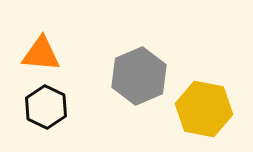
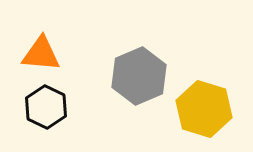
yellow hexagon: rotated 6 degrees clockwise
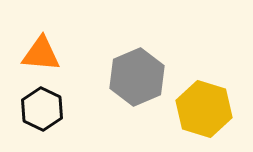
gray hexagon: moved 2 px left, 1 px down
black hexagon: moved 4 px left, 2 px down
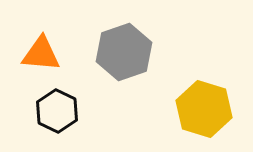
gray hexagon: moved 13 px left, 25 px up; rotated 4 degrees clockwise
black hexagon: moved 15 px right, 2 px down
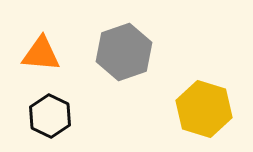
black hexagon: moved 7 px left, 5 px down
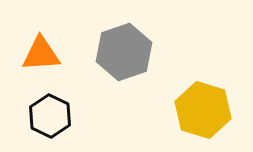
orange triangle: rotated 9 degrees counterclockwise
yellow hexagon: moved 1 px left, 1 px down
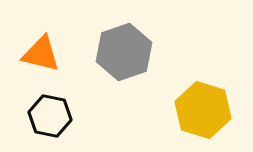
orange triangle: rotated 18 degrees clockwise
black hexagon: rotated 15 degrees counterclockwise
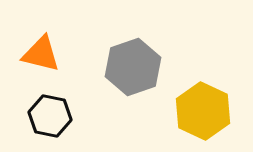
gray hexagon: moved 9 px right, 15 px down
yellow hexagon: moved 1 px down; rotated 8 degrees clockwise
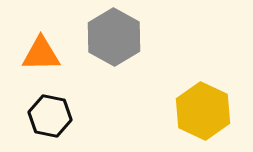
orange triangle: rotated 15 degrees counterclockwise
gray hexagon: moved 19 px left, 30 px up; rotated 12 degrees counterclockwise
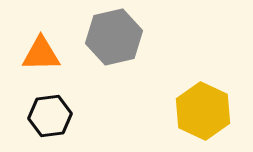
gray hexagon: rotated 18 degrees clockwise
black hexagon: rotated 18 degrees counterclockwise
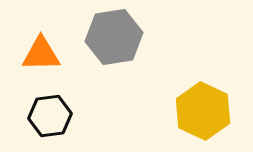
gray hexagon: rotated 4 degrees clockwise
